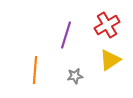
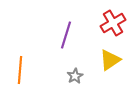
red cross: moved 6 px right, 2 px up
orange line: moved 15 px left
gray star: rotated 21 degrees counterclockwise
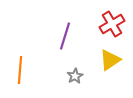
red cross: moved 1 px left, 1 px down
purple line: moved 1 px left, 1 px down
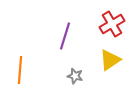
gray star: rotated 28 degrees counterclockwise
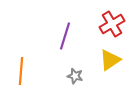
orange line: moved 1 px right, 1 px down
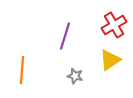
red cross: moved 2 px right, 1 px down
orange line: moved 1 px right, 1 px up
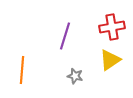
red cross: moved 2 px left, 2 px down; rotated 20 degrees clockwise
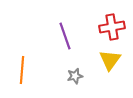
purple line: rotated 36 degrees counterclockwise
yellow triangle: rotated 20 degrees counterclockwise
gray star: rotated 28 degrees counterclockwise
